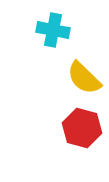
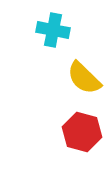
red hexagon: moved 4 px down
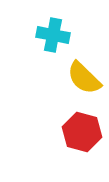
cyan cross: moved 5 px down
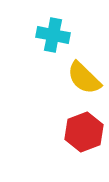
red hexagon: moved 2 px right; rotated 24 degrees clockwise
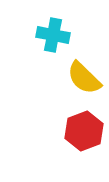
red hexagon: moved 1 px up
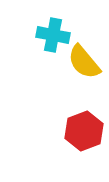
yellow semicircle: moved 16 px up; rotated 6 degrees clockwise
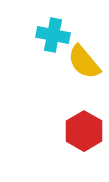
red hexagon: rotated 9 degrees counterclockwise
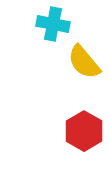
cyan cross: moved 11 px up
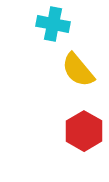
yellow semicircle: moved 6 px left, 8 px down
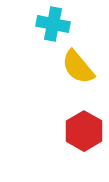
yellow semicircle: moved 3 px up
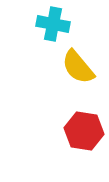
red hexagon: rotated 21 degrees counterclockwise
